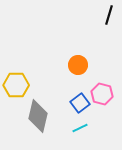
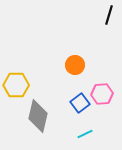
orange circle: moved 3 px left
pink hexagon: rotated 20 degrees counterclockwise
cyan line: moved 5 px right, 6 px down
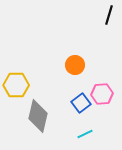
blue square: moved 1 px right
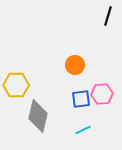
black line: moved 1 px left, 1 px down
blue square: moved 4 px up; rotated 30 degrees clockwise
cyan line: moved 2 px left, 4 px up
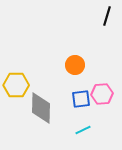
black line: moved 1 px left
gray diamond: moved 3 px right, 8 px up; rotated 12 degrees counterclockwise
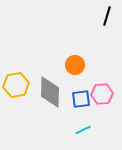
yellow hexagon: rotated 10 degrees counterclockwise
gray diamond: moved 9 px right, 16 px up
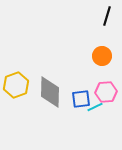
orange circle: moved 27 px right, 9 px up
yellow hexagon: rotated 10 degrees counterclockwise
pink hexagon: moved 4 px right, 2 px up
cyan line: moved 12 px right, 23 px up
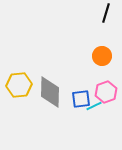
black line: moved 1 px left, 3 px up
yellow hexagon: moved 3 px right; rotated 15 degrees clockwise
pink hexagon: rotated 15 degrees counterclockwise
cyan line: moved 1 px left, 1 px up
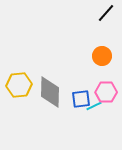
black line: rotated 24 degrees clockwise
pink hexagon: rotated 20 degrees clockwise
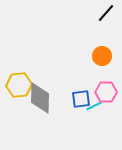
gray diamond: moved 10 px left, 6 px down
